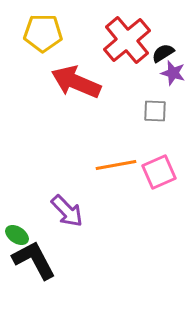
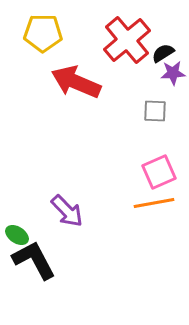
purple star: rotated 20 degrees counterclockwise
orange line: moved 38 px right, 38 px down
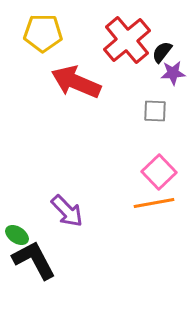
black semicircle: moved 1 px left, 1 px up; rotated 20 degrees counterclockwise
pink square: rotated 20 degrees counterclockwise
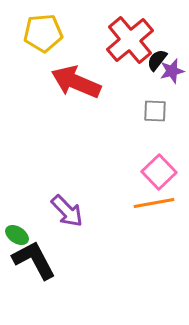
yellow pentagon: rotated 6 degrees counterclockwise
red cross: moved 3 px right
black semicircle: moved 5 px left, 8 px down
purple star: moved 1 px left, 2 px up; rotated 10 degrees counterclockwise
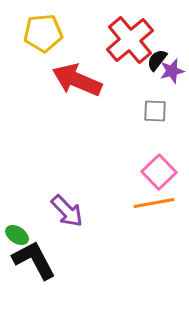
red arrow: moved 1 px right, 2 px up
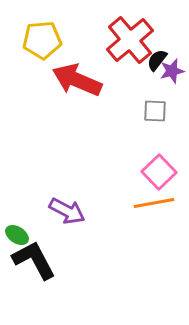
yellow pentagon: moved 1 px left, 7 px down
purple arrow: rotated 18 degrees counterclockwise
